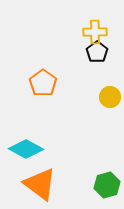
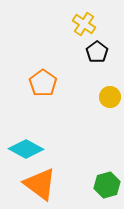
yellow cross: moved 11 px left, 8 px up; rotated 35 degrees clockwise
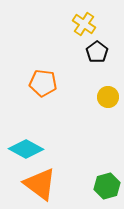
orange pentagon: rotated 28 degrees counterclockwise
yellow circle: moved 2 px left
green hexagon: moved 1 px down
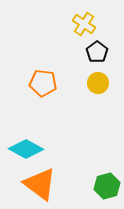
yellow circle: moved 10 px left, 14 px up
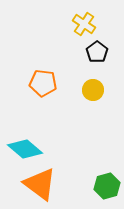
yellow circle: moved 5 px left, 7 px down
cyan diamond: moved 1 px left; rotated 12 degrees clockwise
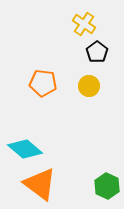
yellow circle: moved 4 px left, 4 px up
green hexagon: rotated 20 degrees counterclockwise
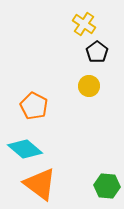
orange pentagon: moved 9 px left, 23 px down; rotated 20 degrees clockwise
green hexagon: rotated 20 degrees counterclockwise
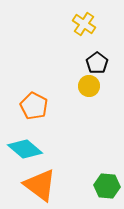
black pentagon: moved 11 px down
orange triangle: moved 1 px down
